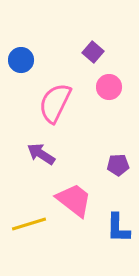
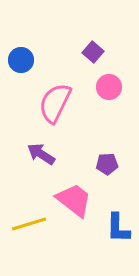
purple pentagon: moved 11 px left, 1 px up
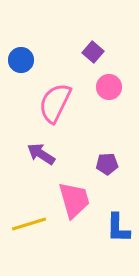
pink trapezoid: rotated 36 degrees clockwise
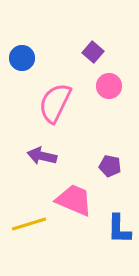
blue circle: moved 1 px right, 2 px up
pink circle: moved 1 px up
purple arrow: moved 1 px right, 2 px down; rotated 20 degrees counterclockwise
purple pentagon: moved 3 px right, 2 px down; rotated 15 degrees clockwise
pink trapezoid: rotated 51 degrees counterclockwise
blue L-shape: moved 1 px right, 1 px down
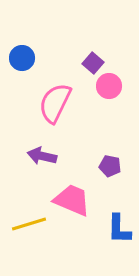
purple square: moved 11 px down
pink trapezoid: moved 2 px left
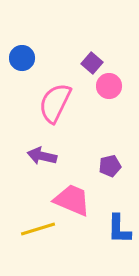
purple square: moved 1 px left
purple pentagon: rotated 25 degrees counterclockwise
yellow line: moved 9 px right, 5 px down
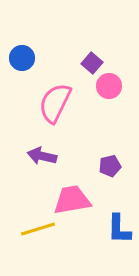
pink trapezoid: rotated 33 degrees counterclockwise
